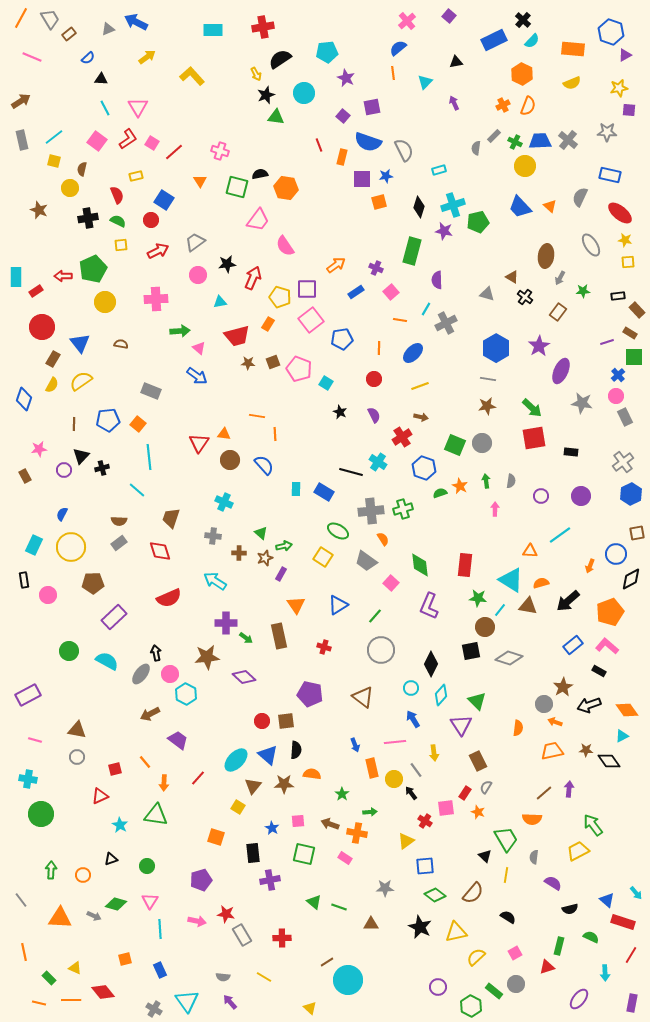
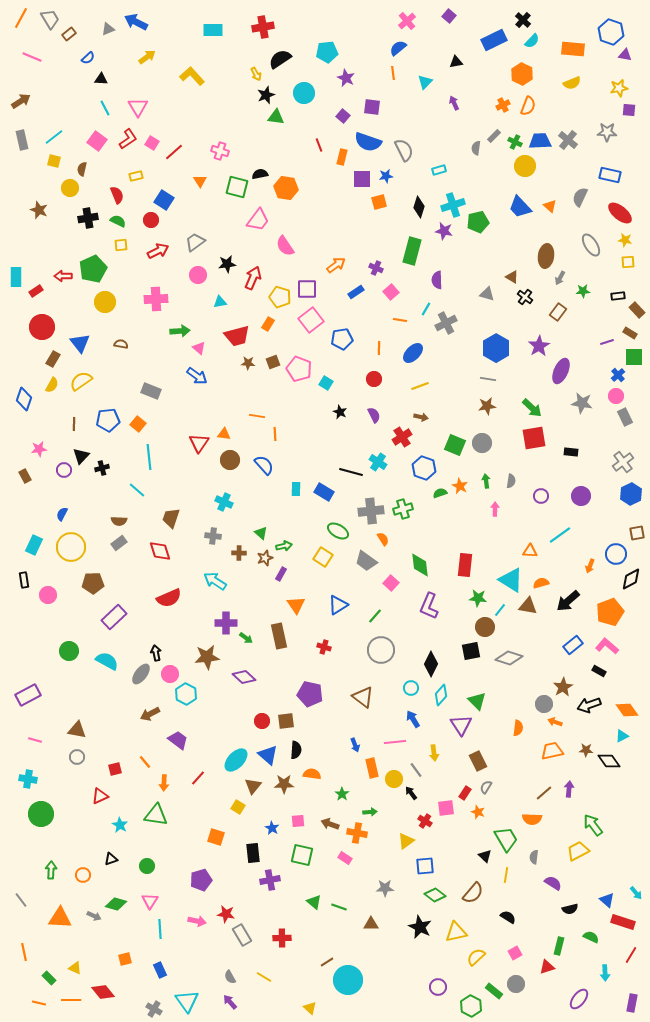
purple triangle at (625, 55): rotated 40 degrees clockwise
purple square at (372, 107): rotated 18 degrees clockwise
green square at (304, 854): moved 2 px left, 1 px down
gray semicircle at (223, 977): moved 7 px right; rotated 56 degrees clockwise
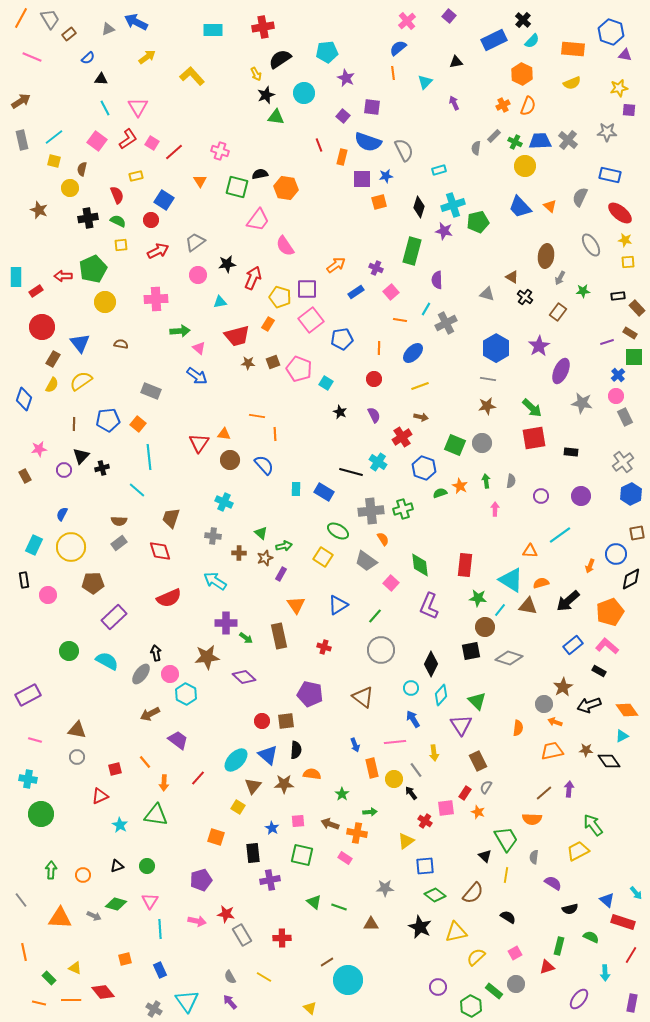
brown rectangle at (637, 310): moved 2 px up
black triangle at (111, 859): moved 6 px right, 7 px down
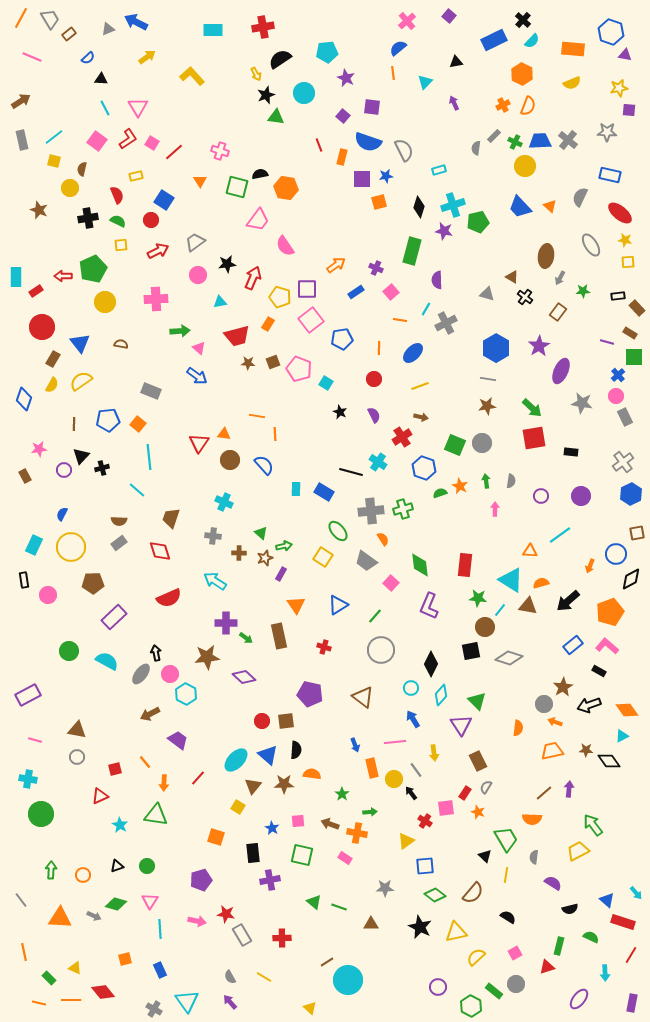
purple line at (607, 342): rotated 32 degrees clockwise
green ellipse at (338, 531): rotated 20 degrees clockwise
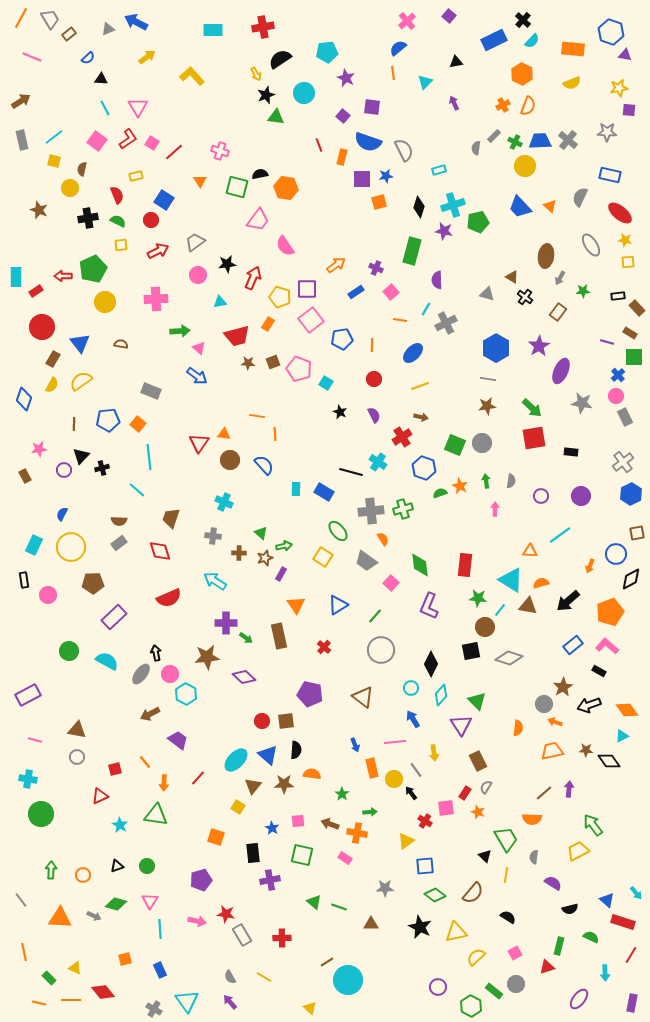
orange line at (379, 348): moved 7 px left, 3 px up
red cross at (324, 647): rotated 24 degrees clockwise
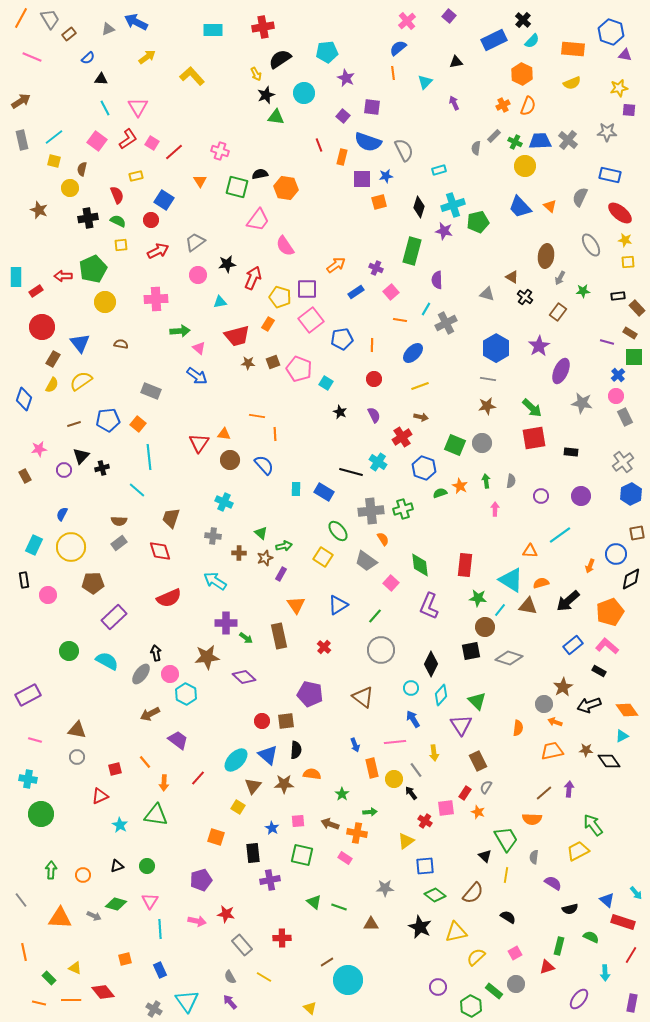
brown line at (74, 424): rotated 72 degrees clockwise
gray rectangle at (242, 935): moved 10 px down; rotated 10 degrees counterclockwise
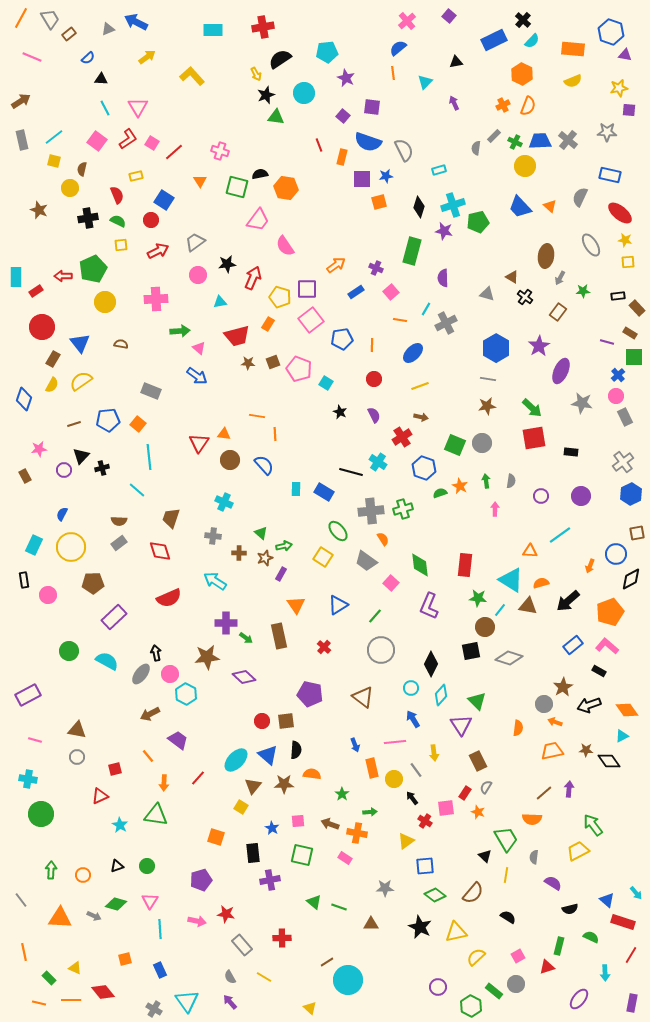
yellow semicircle at (572, 83): moved 1 px right, 2 px up
purple semicircle at (437, 280): moved 6 px right, 2 px up
orange line at (145, 762): moved 3 px right, 6 px up
black arrow at (411, 793): moved 1 px right, 5 px down
yellow square at (238, 807): moved 3 px right
pink square at (515, 953): moved 3 px right, 3 px down
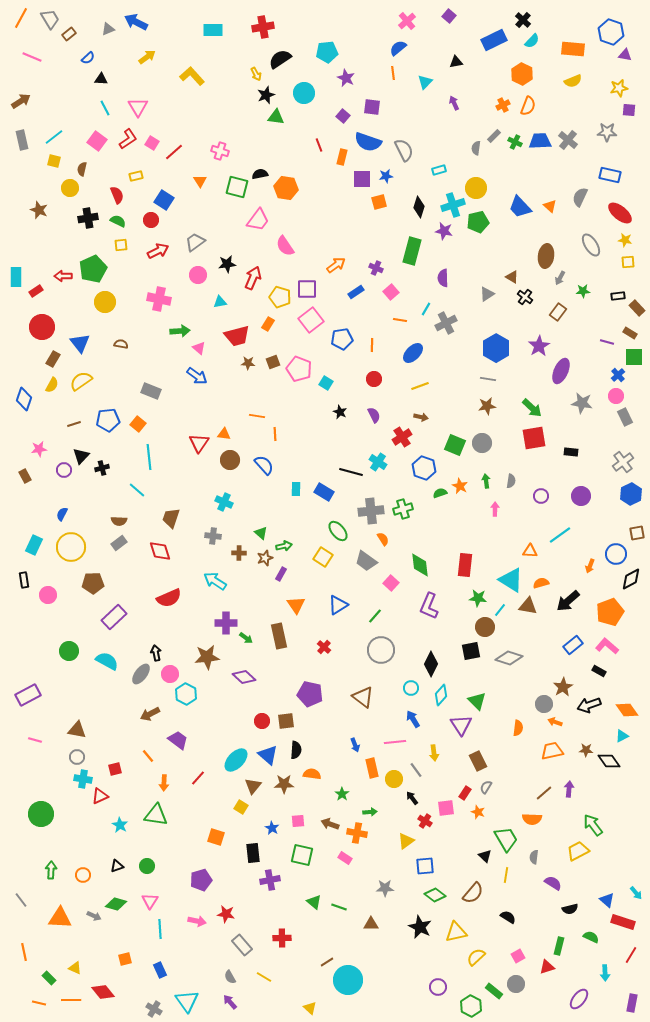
yellow circle at (525, 166): moved 49 px left, 22 px down
gray triangle at (487, 294): rotated 49 degrees counterclockwise
pink cross at (156, 299): moved 3 px right; rotated 15 degrees clockwise
cyan cross at (28, 779): moved 55 px right
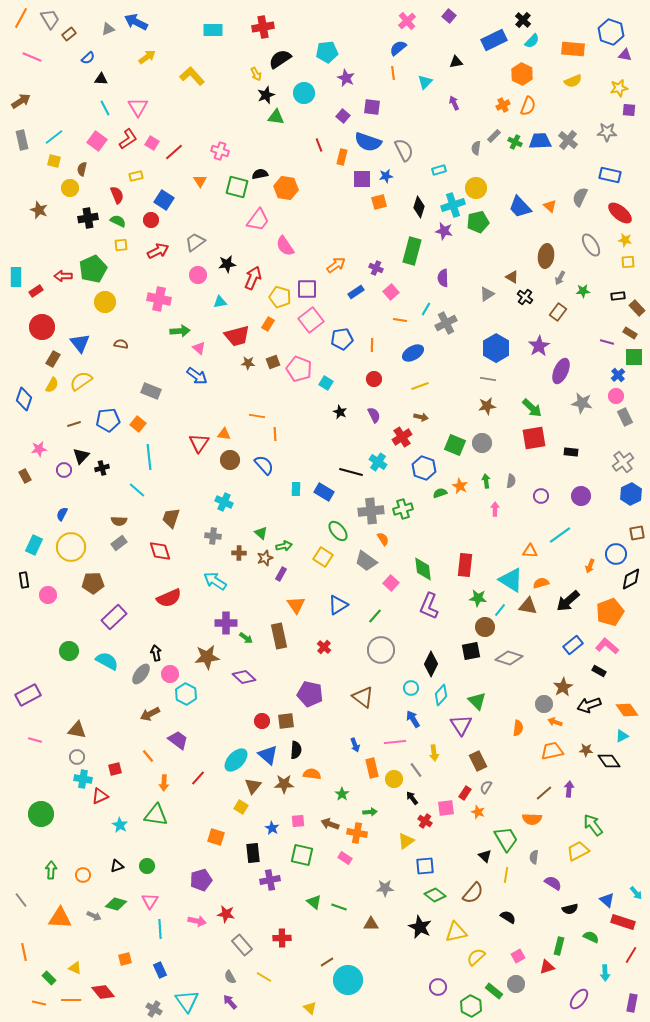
blue ellipse at (413, 353): rotated 15 degrees clockwise
green diamond at (420, 565): moved 3 px right, 4 px down
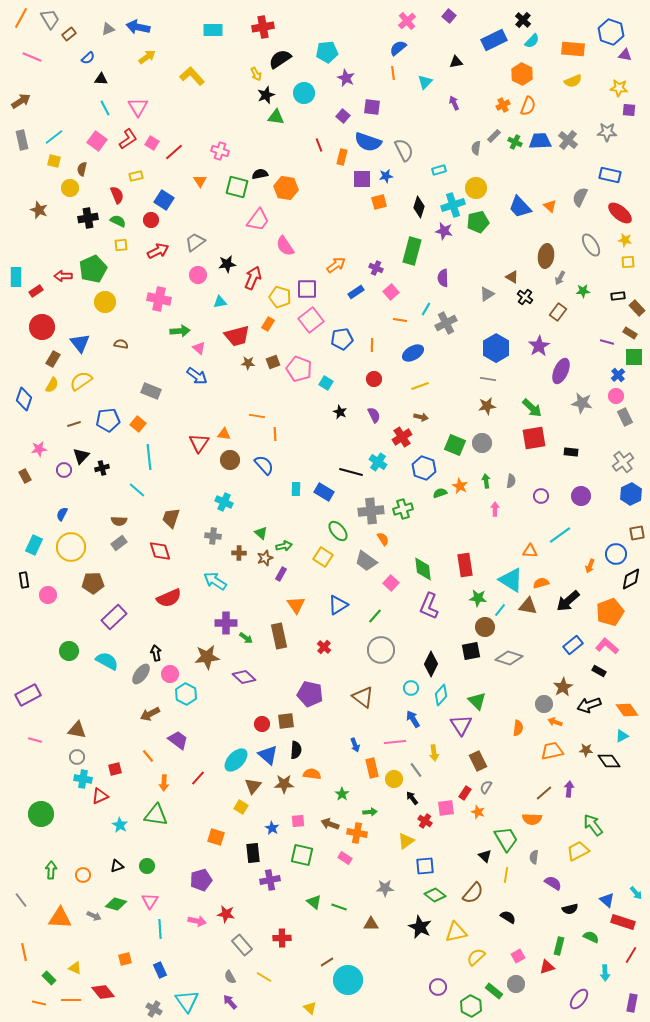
blue arrow at (136, 22): moved 2 px right, 5 px down; rotated 15 degrees counterclockwise
yellow star at (619, 88): rotated 18 degrees clockwise
red rectangle at (465, 565): rotated 15 degrees counterclockwise
red circle at (262, 721): moved 3 px down
